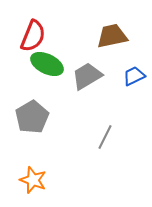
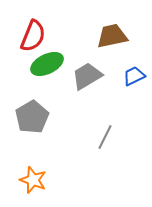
green ellipse: rotated 52 degrees counterclockwise
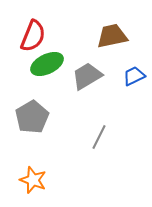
gray line: moved 6 px left
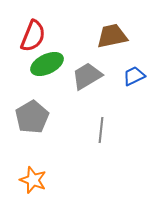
gray line: moved 2 px right, 7 px up; rotated 20 degrees counterclockwise
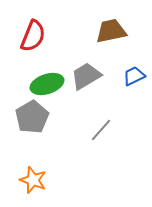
brown trapezoid: moved 1 px left, 5 px up
green ellipse: moved 20 px down; rotated 8 degrees clockwise
gray trapezoid: moved 1 px left
gray line: rotated 35 degrees clockwise
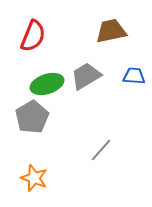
blue trapezoid: rotated 30 degrees clockwise
gray line: moved 20 px down
orange star: moved 1 px right, 2 px up
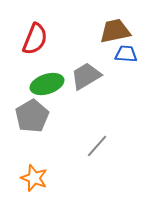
brown trapezoid: moved 4 px right
red semicircle: moved 2 px right, 3 px down
blue trapezoid: moved 8 px left, 22 px up
gray pentagon: moved 1 px up
gray line: moved 4 px left, 4 px up
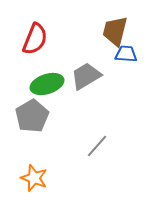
brown trapezoid: rotated 64 degrees counterclockwise
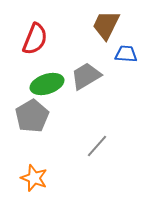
brown trapezoid: moved 9 px left, 6 px up; rotated 12 degrees clockwise
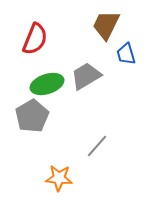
blue trapezoid: rotated 110 degrees counterclockwise
orange star: moved 25 px right; rotated 16 degrees counterclockwise
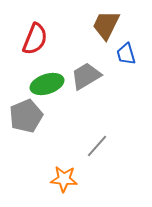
gray pentagon: moved 6 px left; rotated 8 degrees clockwise
orange star: moved 5 px right, 1 px down
